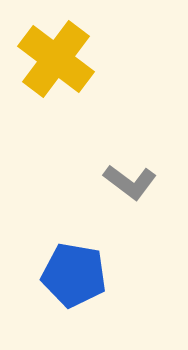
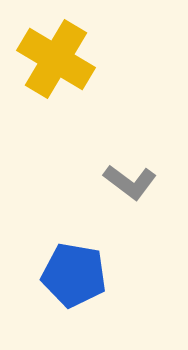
yellow cross: rotated 6 degrees counterclockwise
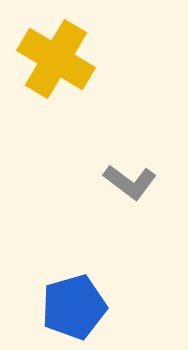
blue pentagon: moved 32 px down; rotated 26 degrees counterclockwise
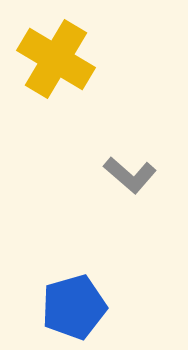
gray L-shape: moved 7 px up; rotated 4 degrees clockwise
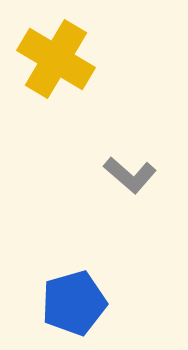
blue pentagon: moved 4 px up
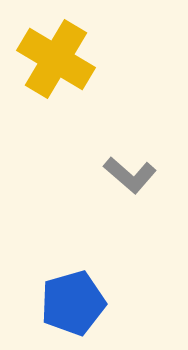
blue pentagon: moved 1 px left
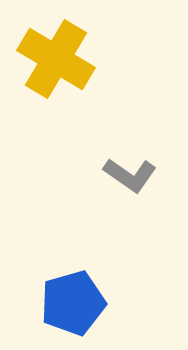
gray L-shape: rotated 6 degrees counterclockwise
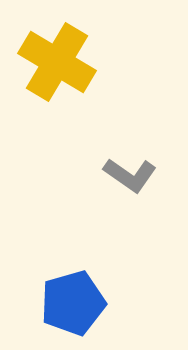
yellow cross: moved 1 px right, 3 px down
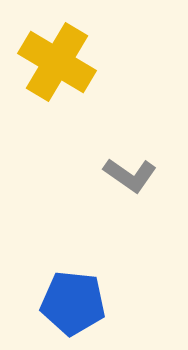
blue pentagon: rotated 22 degrees clockwise
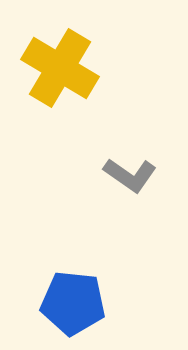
yellow cross: moved 3 px right, 6 px down
